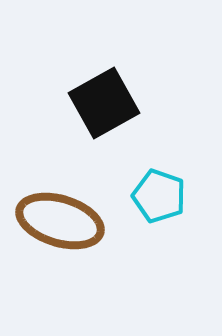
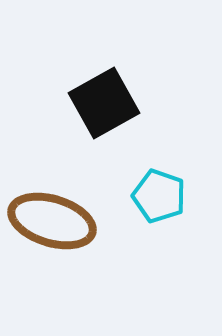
brown ellipse: moved 8 px left
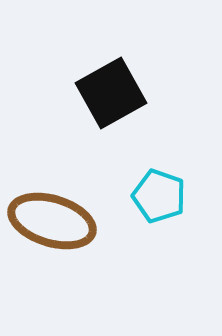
black square: moved 7 px right, 10 px up
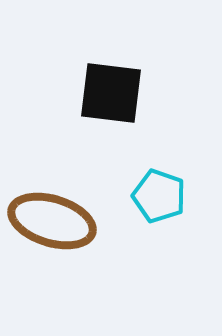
black square: rotated 36 degrees clockwise
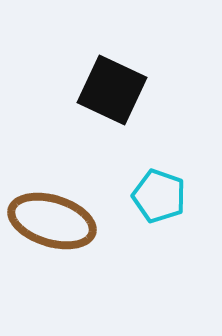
black square: moved 1 px right, 3 px up; rotated 18 degrees clockwise
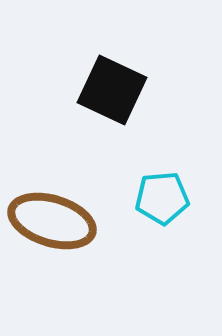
cyan pentagon: moved 3 px right, 2 px down; rotated 24 degrees counterclockwise
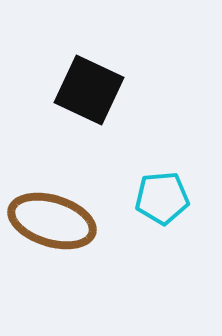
black square: moved 23 px left
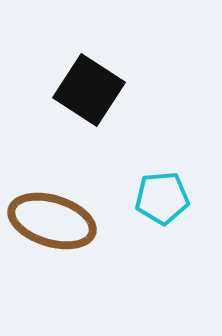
black square: rotated 8 degrees clockwise
